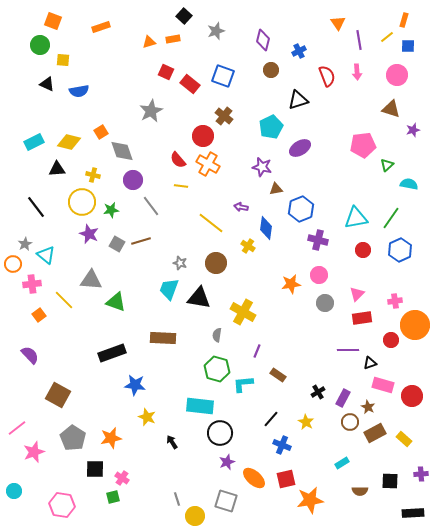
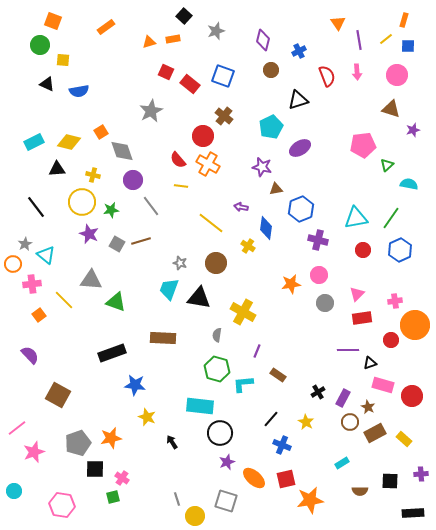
orange rectangle at (101, 27): moved 5 px right; rotated 18 degrees counterclockwise
yellow line at (387, 37): moved 1 px left, 2 px down
gray pentagon at (73, 438): moved 5 px right, 5 px down; rotated 20 degrees clockwise
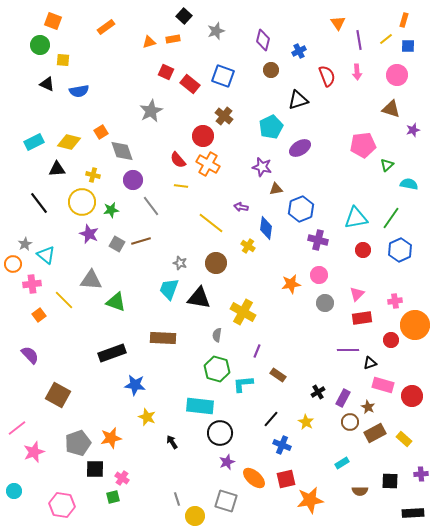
black line at (36, 207): moved 3 px right, 4 px up
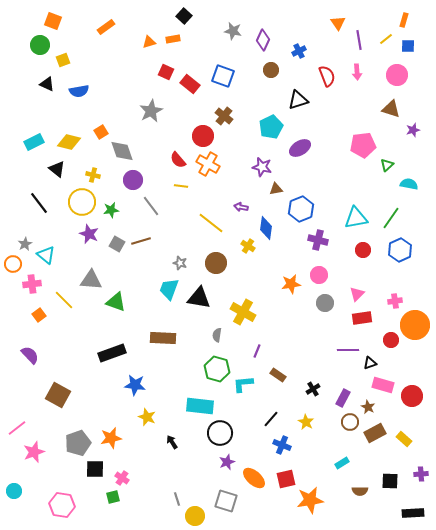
gray star at (216, 31): moved 17 px right; rotated 30 degrees clockwise
purple diamond at (263, 40): rotated 10 degrees clockwise
yellow square at (63, 60): rotated 24 degrees counterclockwise
black triangle at (57, 169): rotated 42 degrees clockwise
black cross at (318, 392): moved 5 px left, 3 px up
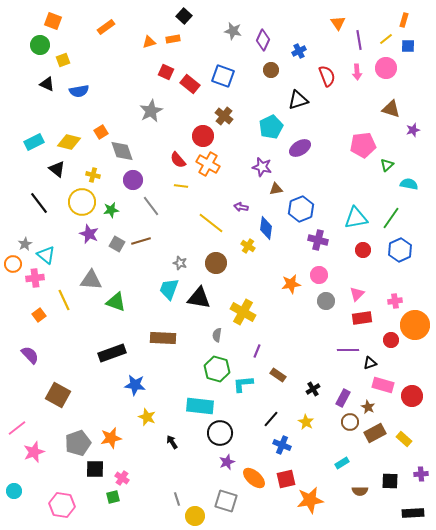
pink circle at (397, 75): moved 11 px left, 7 px up
pink cross at (32, 284): moved 3 px right, 6 px up
yellow line at (64, 300): rotated 20 degrees clockwise
gray circle at (325, 303): moved 1 px right, 2 px up
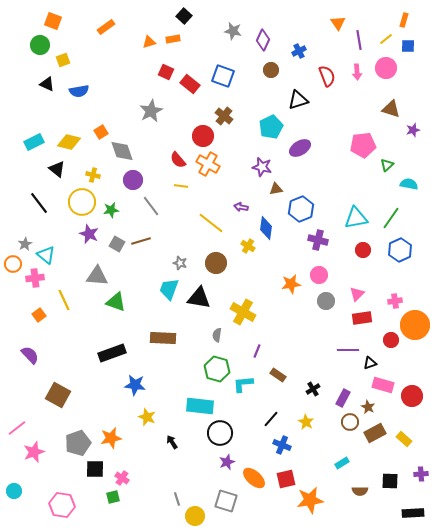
gray triangle at (91, 280): moved 6 px right, 4 px up
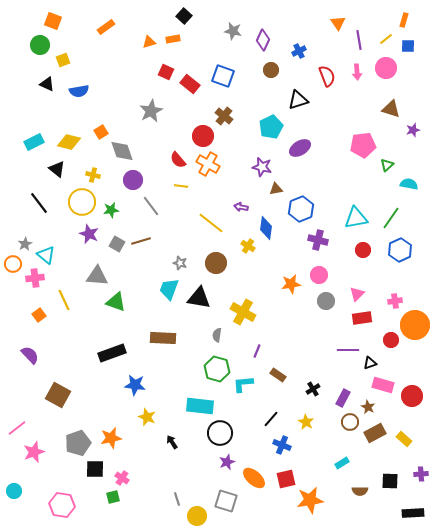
yellow circle at (195, 516): moved 2 px right
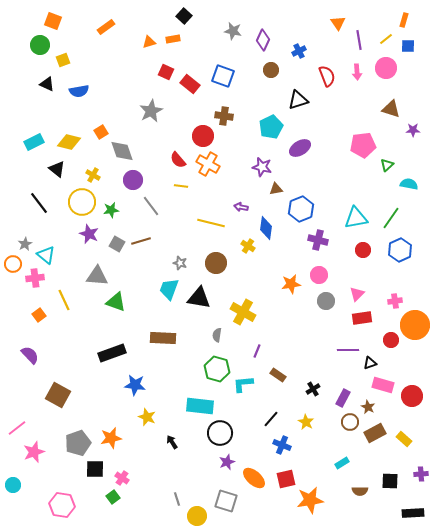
brown cross at (224, 116): rotated 30 degrees counterclockwise
purple star at (413, 130): rotated 16 degrees clockwise
yellow cross at (93, 175): rotated 16 degrees clockwise
yellow line at (211, 223): rotated 24 degrees counterclockwise
cyan circle at (14, 491): moved 1 px left, 6 px up
green square at (113, 497): rotated 24 degrees counterclockwise
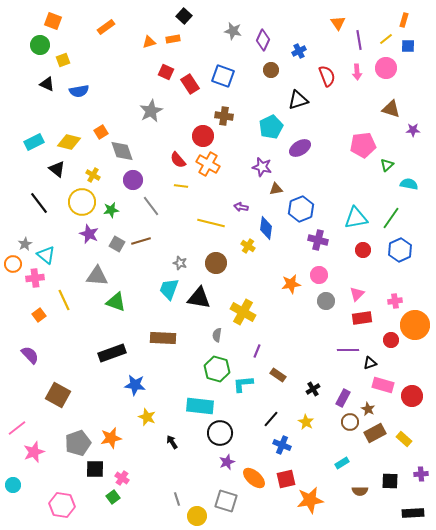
red rectangle at (190, 84): rotated 18 degrees clockwise
brown star at (368, 407): moved 2 px down
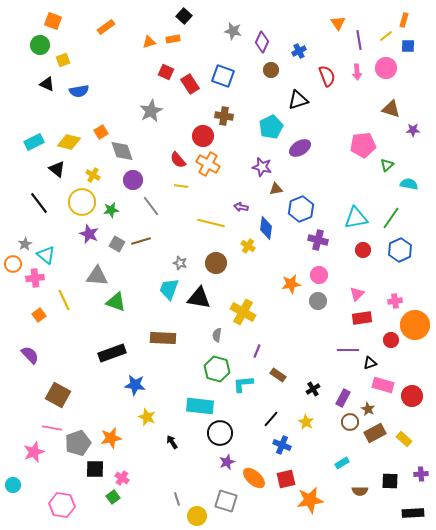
yellow line at (386, 39): moved 3 px up
purple diamond at (263, 40): moved 1 px left, 2 px down
gray circle at (326, 301): moved 8 px left
pink line at (17, 428): moved 35 px right; rotated 48 degrees clockwise
